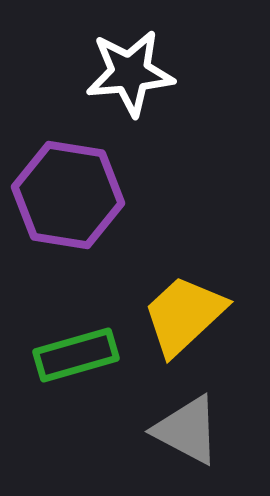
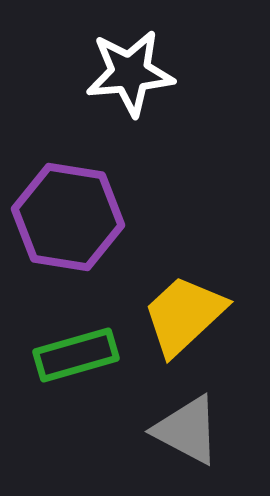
purple hexagon: moved 22 px down
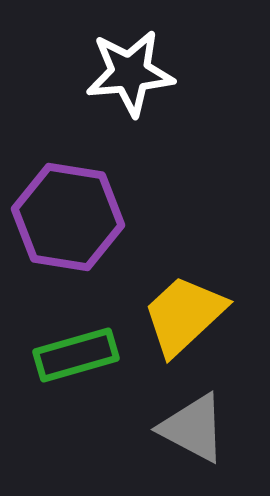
gray triangle: moved 6 px right, 2 px up
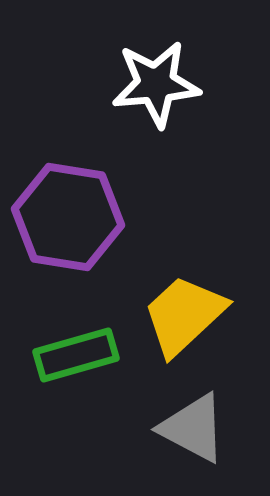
white star: moved 26 px right, 11 px down
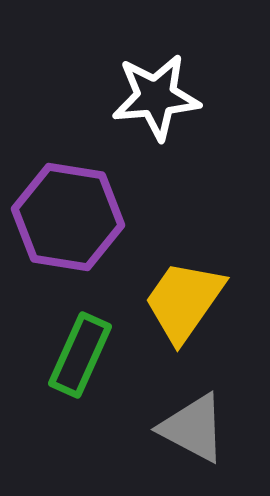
white star: moved 13 px down
yellow trapezoid: moved 14 px up; rotated 12 degrees counterclockwise
green rectangle: moved 4 px right; rotated 50 degrees counterclockwise
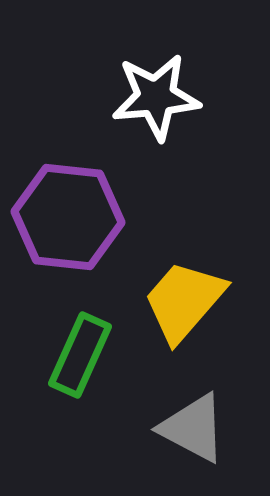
purple hexagon: rotated 3 degrees counterclockwise
yellow trapezoid: rotated 6 degrees clockwise
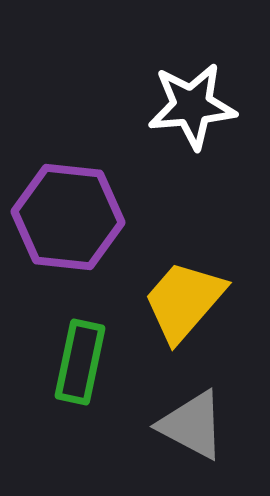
white star: moved 36 px right, 9 px down
green rectangle: moved 7 px down; rotated 12 degrees counterclockwise
gray triangle: moved 1 px left, 3 px up
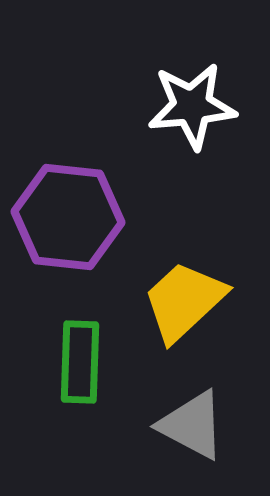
yellow trapezoid: rotated 6 degrees clockwise
green rectangle: rotated 10 degrees counterclockwise
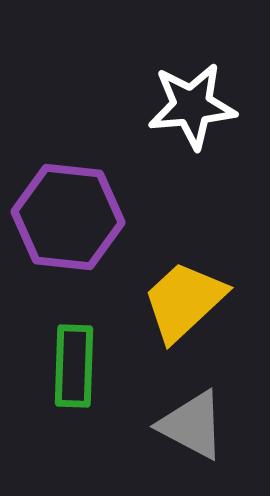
green rectangle: moved 6 px left, 4 px down
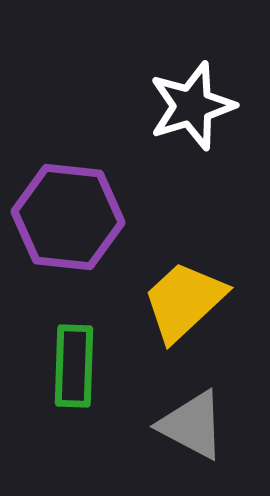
white star: rotated 12 degrees counterclockwise
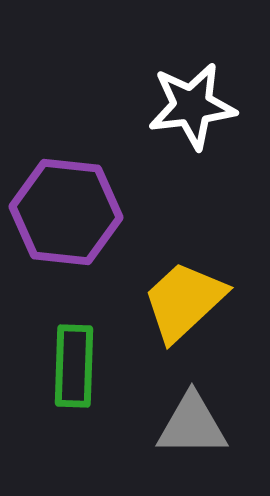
white star: rotated 10 degrees clockwise
purple hexagon: moved 2 px left, 5 px up
gray triangle: rotated 28 degrees counterclockwise
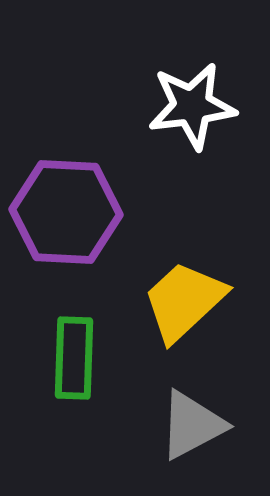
purple hexagon: rotated 3 degrees counterclockwise
green rectangle: moved 8 px up
gray triangle: rotated 28 degrees counterclockwise
